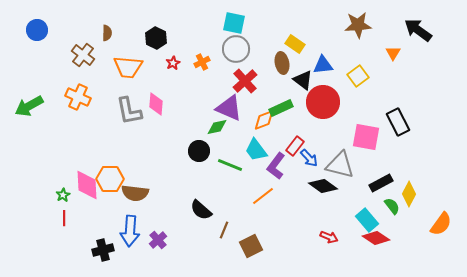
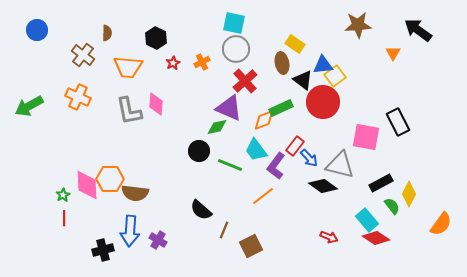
yellow square at (358, 76): moved 23 px left
purple cross at (158, 240): rotated 18 degrees counterclockwise
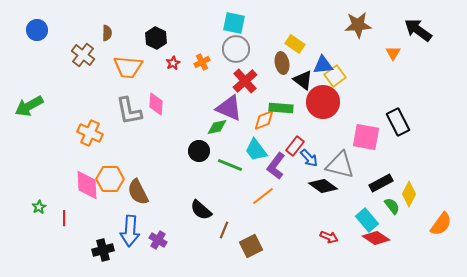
orange cross at (78, 97): moved 12 px right, 36 px down
green rectangle at (281, 108): rotated 30 degrees clockwise
brown semicircle at (135, 193): moved 3 px right, 1 px up; rotated 56 degrees clockwise
green star at (63, 195): moved 24 px left, 12 px down
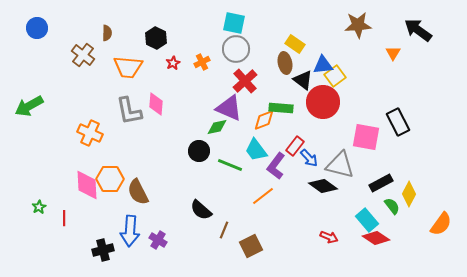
blue circle at (37, 30): moved 2 px up
brown ellipse at (282, 63): moved 3 px right
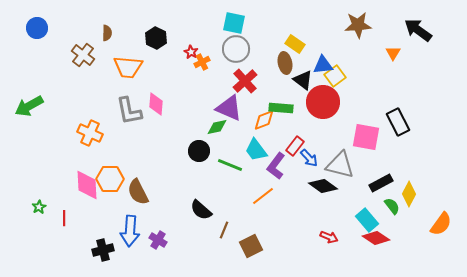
red star at (173, 63): moved 18 px right, 11 px up; rotated 16 degrees counterclockwise
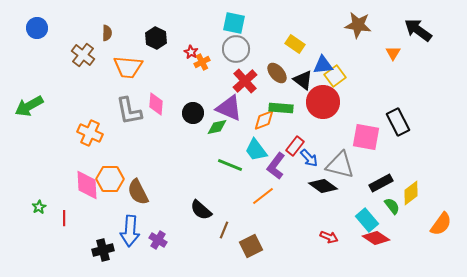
brown star at (358, 25): rotated 12 degrees clockwise
brown ellipse at (285, 63): moved 8 px left, 10 px down; rotated 30 degrees counterclockwise
black circle at (199, 151): moved 6 px left, 38 px up
yellow diamond at (409, 194): moved 2 px right, 1 px up; rotated 25 degrees clockwise
